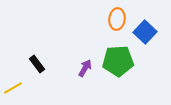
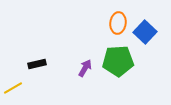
orange ellipse: moved 1 px right, 4 px down
black rectangle: rotated 66 degrees counterclockwise
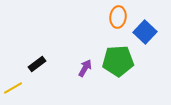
orange ellipse: moved 6 px up
black rectangle: rotated 24 degrees counterclockwise
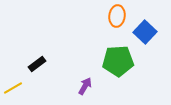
orange ellipse: moved 1 px left, 1 px up
purple arrow: moved 18 px down
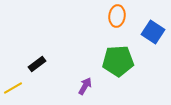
blue square: moved 8 px right; rotated 10 degrees counterclockwise
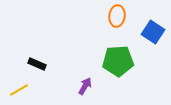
black rectangle: rotated 60 degrees clockwise
yellow line: moved 6 px right, 2 px down
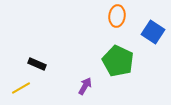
green pentagon: rotated 28 degrees clockwise
yellow line: moved 2 px right, 2 px up
